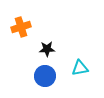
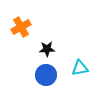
orange cross: rotated 12 degrees counterclockwise
blue circle: moved 1 px right, 1 px up
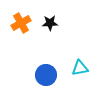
orange cross: moved 4 px up
black star: moved 3 px right, 26 px up
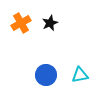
black star: rotated 21 degrees counterclockwise
cyan triangle: moved 7 px down
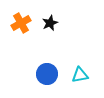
blue circle: moved 1 px right, 1 px up
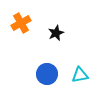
black star: moved 6 px right, 10 px down
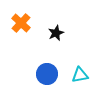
orange cross: rotated 18 degrees counterclockwise
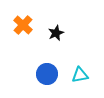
orange cross: moved 2 px right, 2 px down
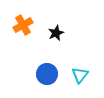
orange cross: rotated 18 degrees clockwise
cyan triangle: rotated 42 degrees counterclockwise
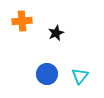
orange cross: moved 1 px left, 4 px up; rotated 24 degrees clockwise
cyan triangle: moved 1 px down
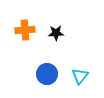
orange cross: moved 3 px right, 9 px down
black star: rotated 21 degrees clockwise
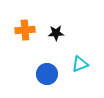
cyan triangle: moved 12 px up; rotated 30 degrees clockwise
